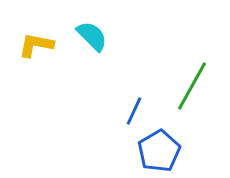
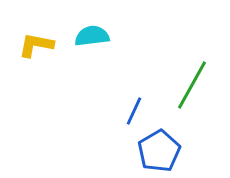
cyan semicircle: rotated 52 degrees counterclockwise
green line: moved 1 px up
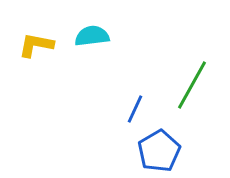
blue line: moved 1 px right, 2 px up
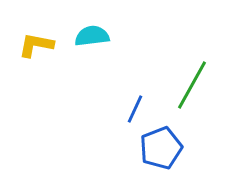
blue pentagon: moved 2 px right, 3 px up; rotated 9 degrees clockwise
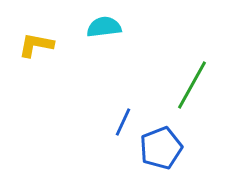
cyan semicircle: moved 12 px right, 9 px up
blue line: moved 12 px left, 13 px down
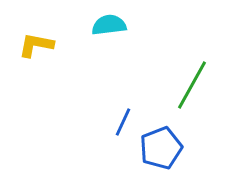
cyan semicircle: moved 5 px right, 2 px up
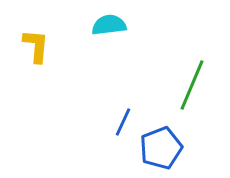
yellow L-shape: moved 1 px down; rotated 84 degrees clockwise
green line: rotated 6 degrees counterclockwise
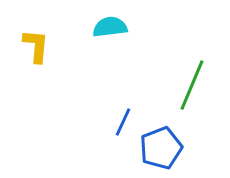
cyan semicircle: moved 1 px right, 2 px down
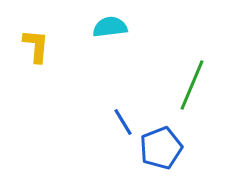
blue line: rotated 56 degrees counterclockwise
